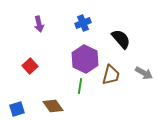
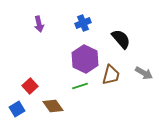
red square: moved 20 px down
green line: rotated 63 degrees clockwise
blue square: rotated 14 degrees counterclockwise
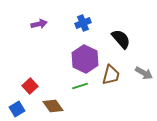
purple arrow: rotated 91 degrees counterclockwise
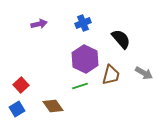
red square: moved 9 px left, 1 px up
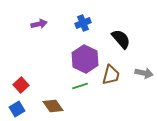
gray arrow: rotated 18 degrees counterclockwise
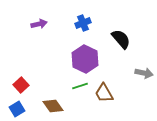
brown trapezoid: moved 7 px left, 18 px down; rotated 135 degrees clockwise
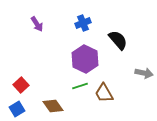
purple arrow: moved 2 px left; rotated 70 degrees clockwise
black semicircle: moved 3 px left, 1 px down
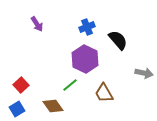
blue cross: moved 4 px right, 4 px down
green line: moved 10 px left, 1 px up; rotated 21 degrees counterclockwise
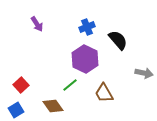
blue square: moved 1 px left, 1 px down
